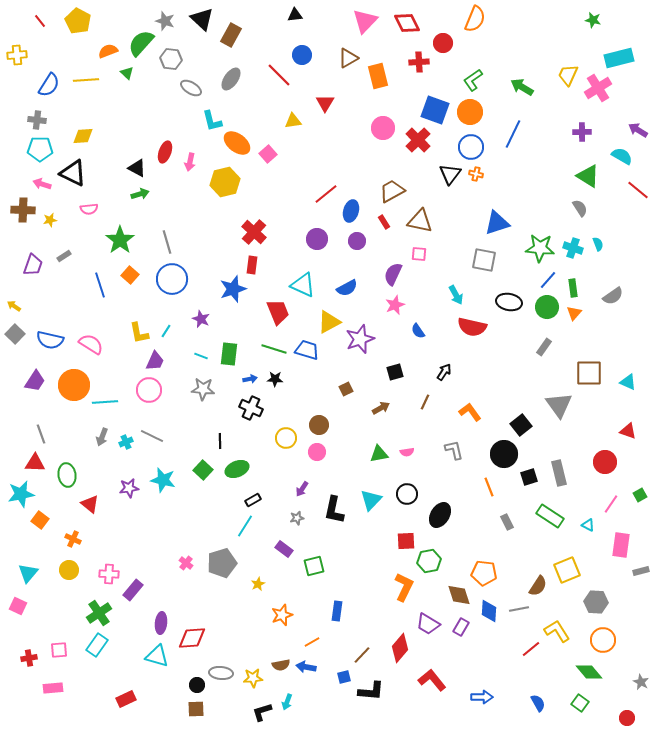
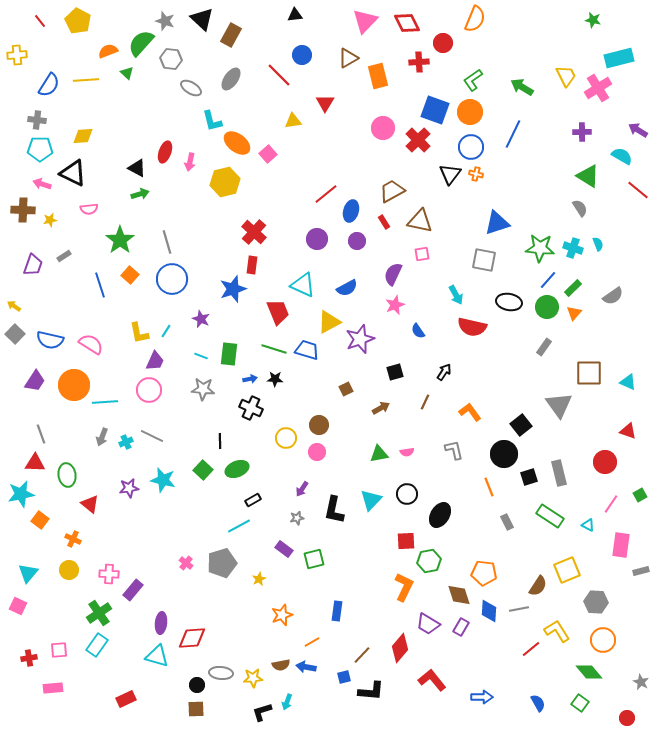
yellow trapezoid at (568, 75): moved 2 px left, 1 px down; rotated 130 degrees clockwise
pink square at (419, 254): moved 3 px right; rotated 14 degrees counterclockwise
green rectangle at (573, 288): rotated 54 degrees clockwise
cyan line at (245, 526): moved 6 px left; rotated 30 degrees clockwise
green square at (314, 566): moved 7 px up
yellow star at (258, 584): moved 1 px right, 5 px up
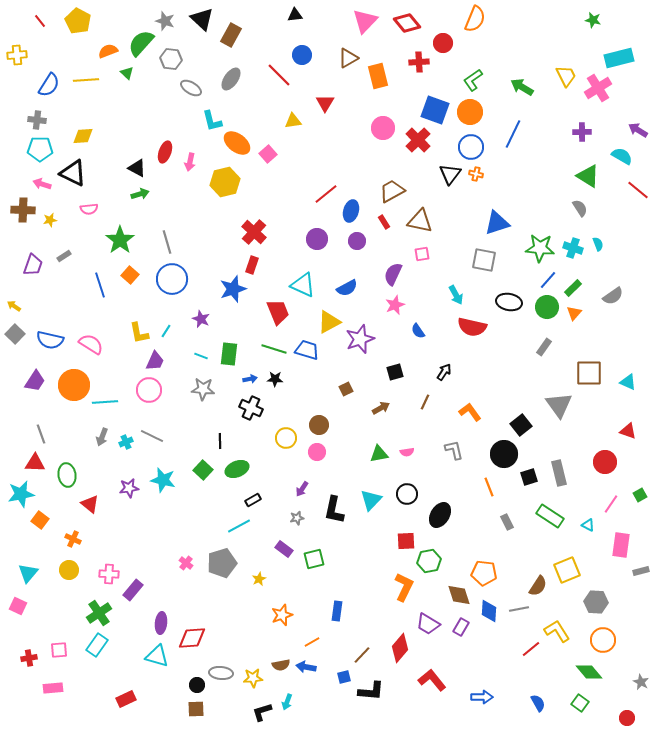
red diamond at (407, 23): rotated 12 degrees counterclockwise
red rectangle at (252, 265): rotated 12 degrees clockwise
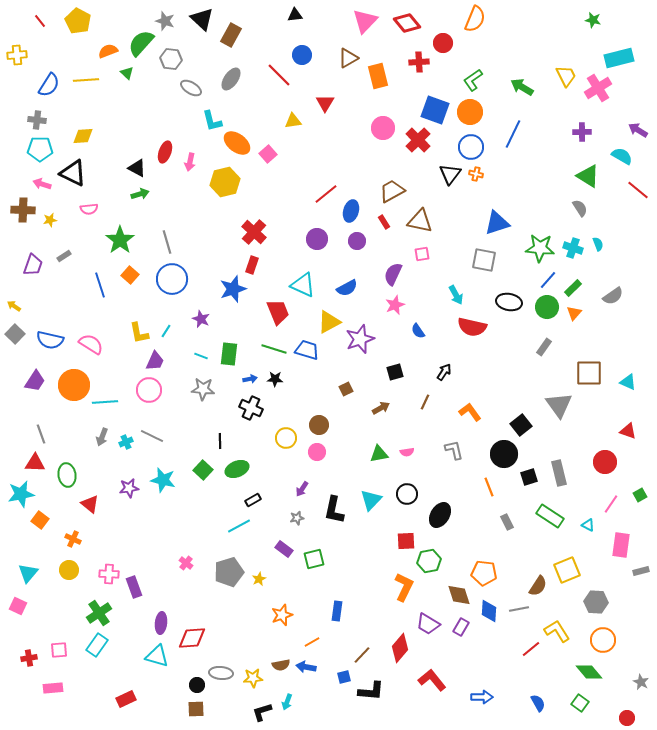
gray pentagon at (222, 563): moved 7 px right, 9 px down
purple rectangle at (133, 590): moved 1 px right, 3 px up; rotated 60 degrees counterclockwise
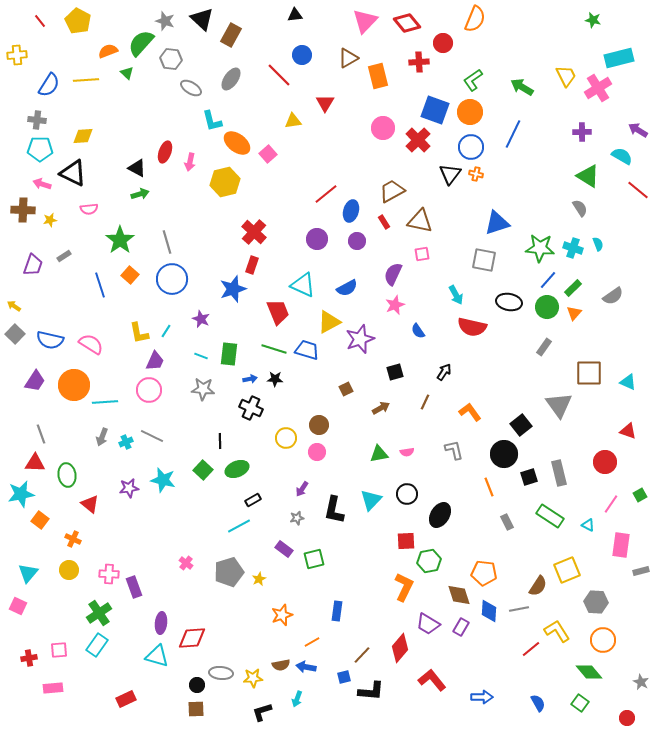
cyan arrow at (287, 702): moved 10 px right, 3 px up
